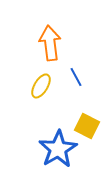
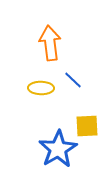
blue line: moved 3 px left, 3 px down; rotated 18 degrees counterclockwise
yellow ellipse: moved 2 px down; rotated 60 degrees clockwise
yellow square: rotated 30 degrees counterclockwise
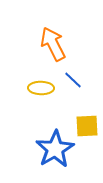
orange arrow: moved 3 px right, 1 px down; rotated 20 degrees counterclockwise
blue star: moved 3 px left
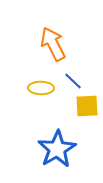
blue line: moved 1 px down
yellow square: moved 20 px up
blue star: moved 2 px right
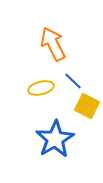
yellow ellipse: rotated 15 degrees counterclockwise
yellow square: rotated 30 degrees clockwise
blue star: moved 2 px left, 10 px up
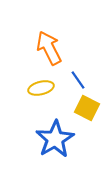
orange arrow: moved 4 px left, 4 px down
blue line: moved 5 px right, 1 px up; rotated 12 degrees clockwise
yellow square: moved 2 px down
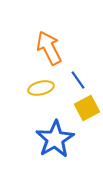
yellow square: rotated 35 degrees clockwise
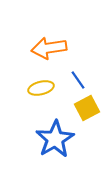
orange arrow: rotated 72 degrees counterclockwise
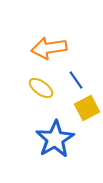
blue line: moved 2 px left
yellow ellipse: rotated 50 degrees clockwise
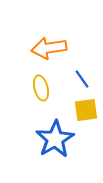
blue line: moved 6 px right, 1 px up
yellow ellipse: rotated 40 degrees clockwise
yellow square: moved 1 px left, 2 px down; rotated 20 degrees clockwise
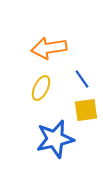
yellow ellipse: rotated 40 degrees clockwise
blue star: rotated 18 degrees clockwise
